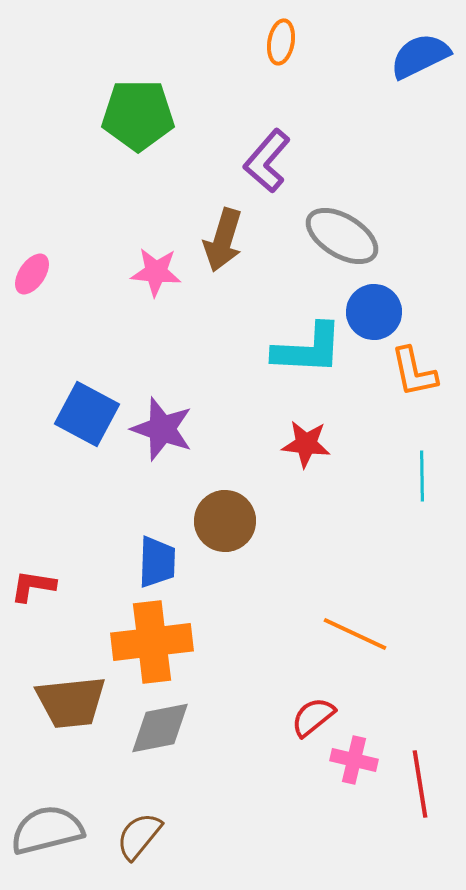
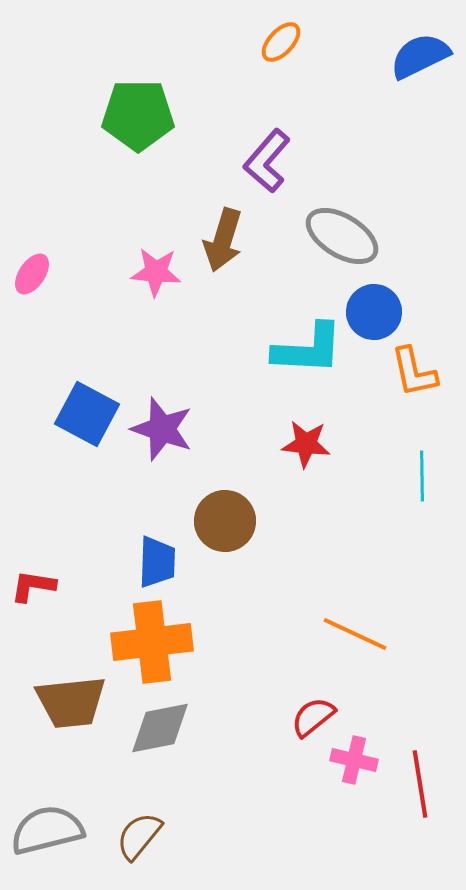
orange ellipse: rotated 33 degrees clockwise
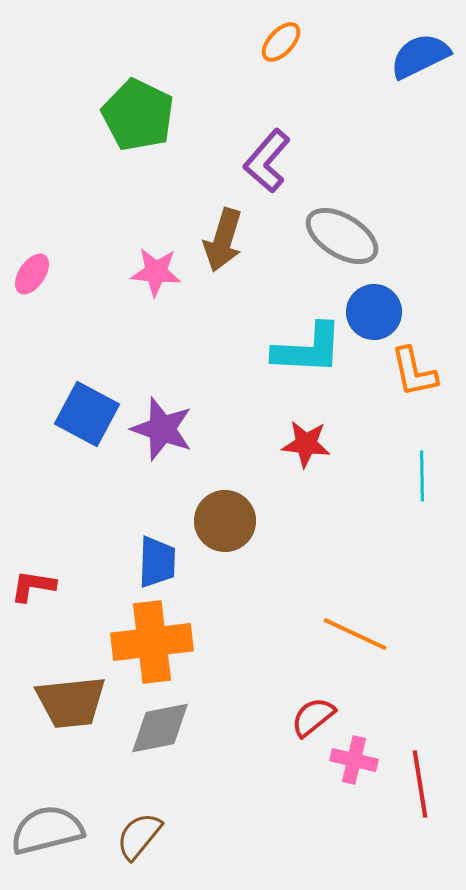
green pentagon: rotated 26 degrees clockwise
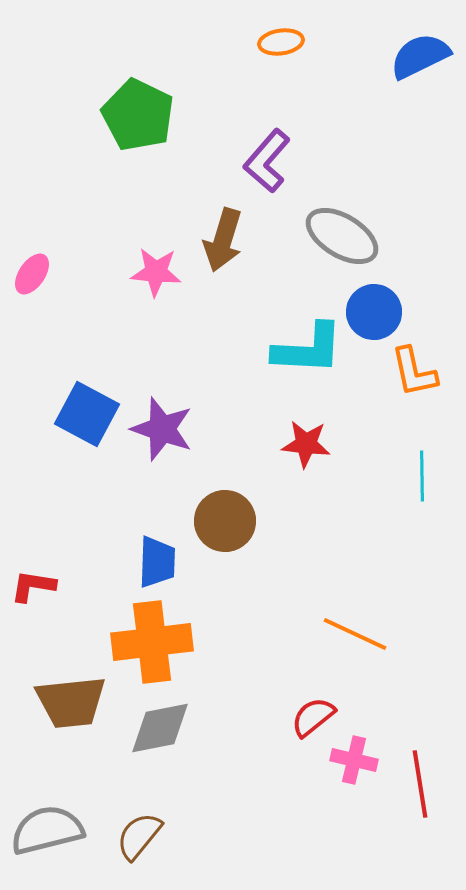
orange ellipse: rotated 39 degrees clockwise
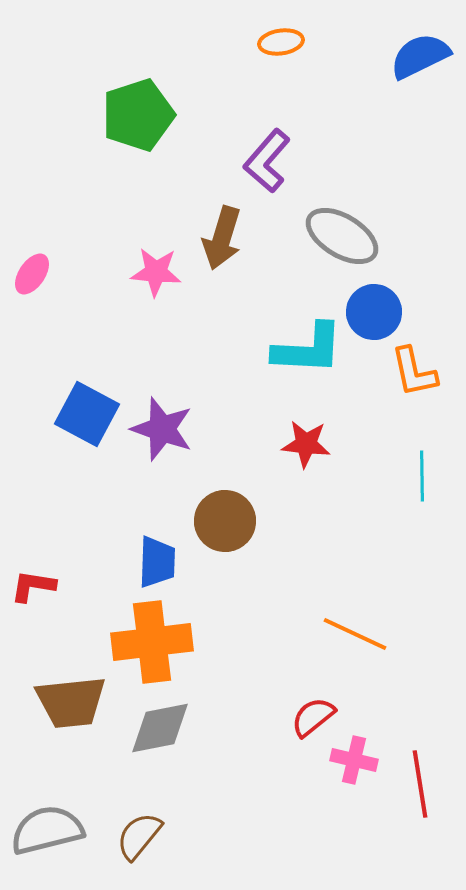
green pentagon: rotated 28 degrees clockwise
brown arrow: moved 1 px left, 2 px up
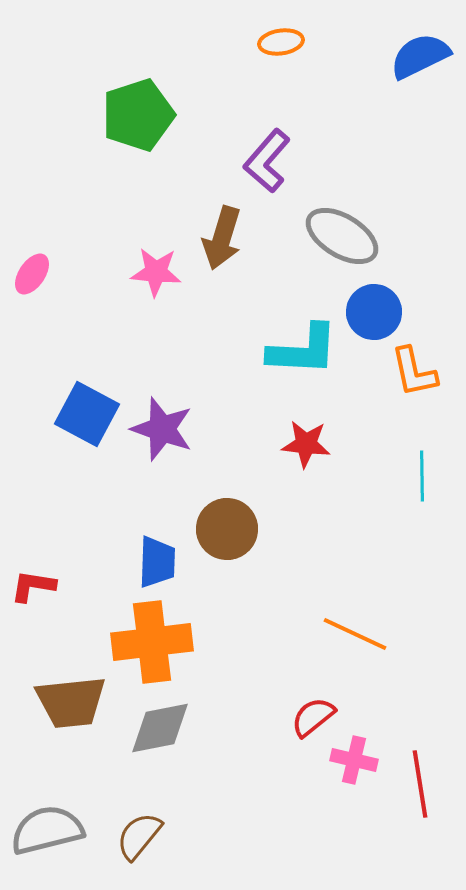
cyan L-shape: moved 5 px left, 1 px down
brown circle: moved 2 px right, 8 px down
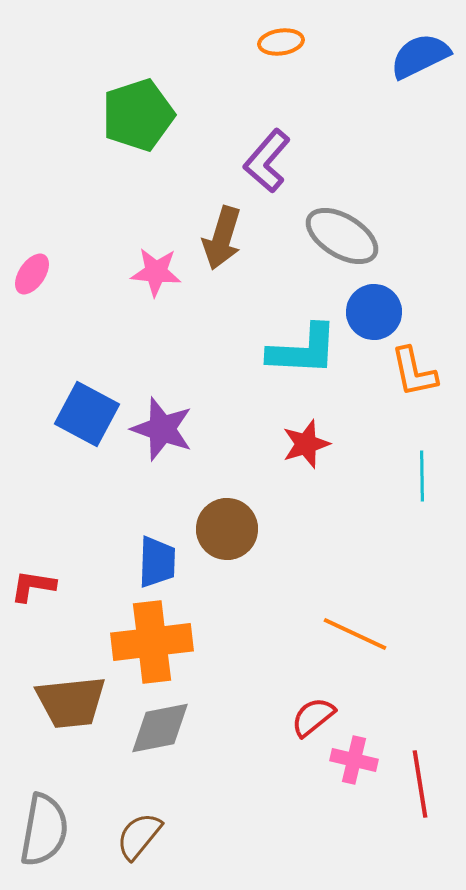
red star: rotated 24 degrees counterclockwise
gray semicircle: moved 3 px left; rotated 114 degrees clockwise
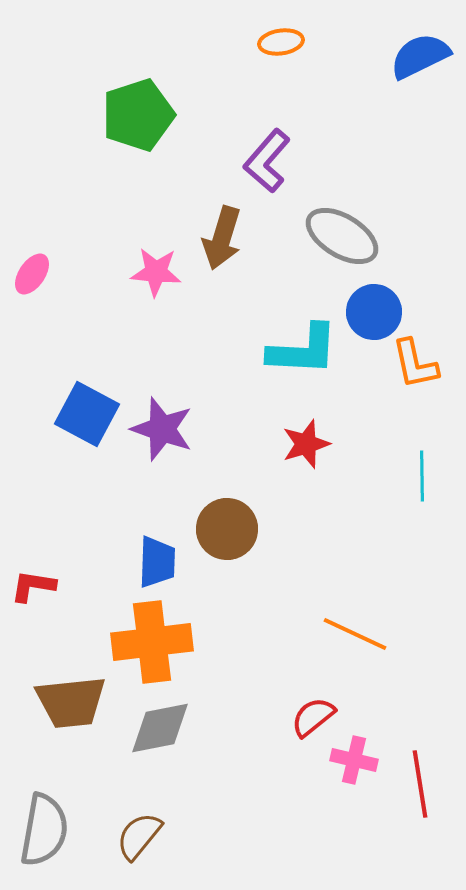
orange L-shape: moved 1 px right, 8 px up
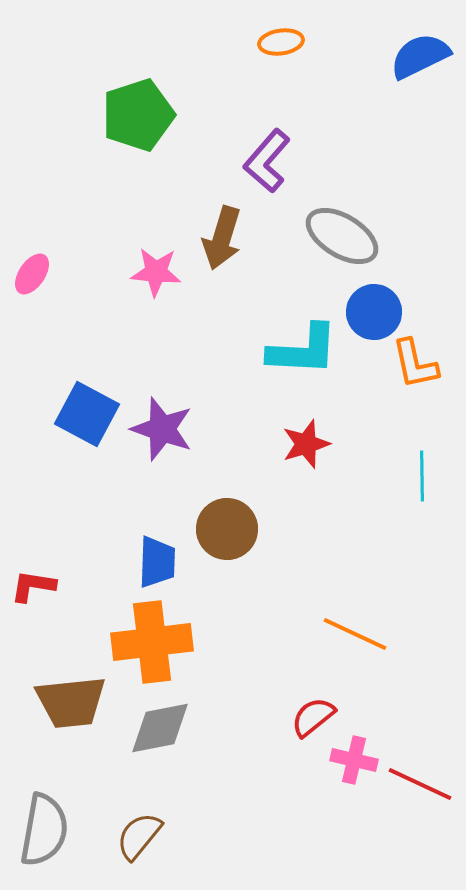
red line: rotated 56 degrees counterclockwise
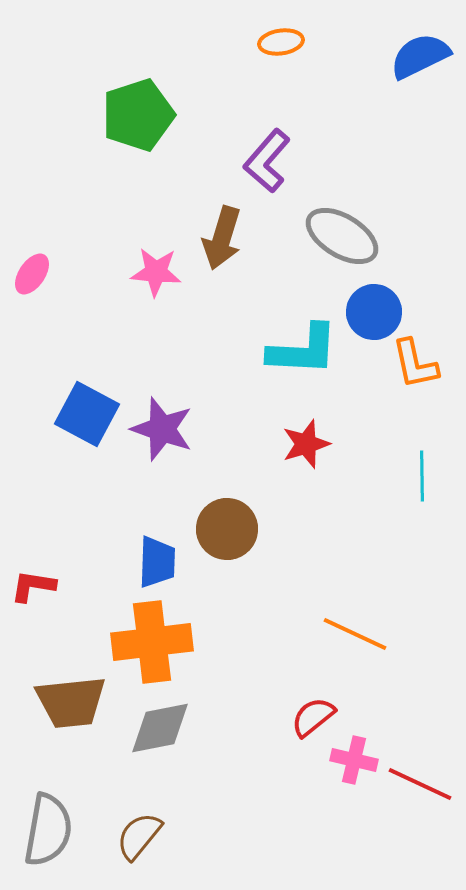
gray semicircle: moved 4 px right
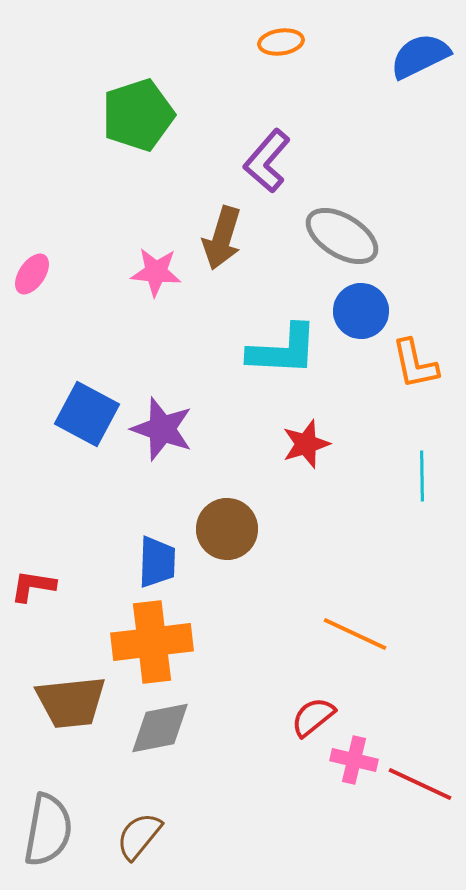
blue circle: moved 13 px left, 1 px up
cyan L-shape: moved 20 px left
